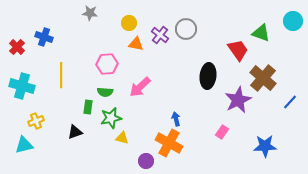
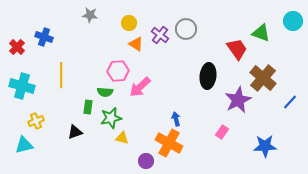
gray star: moved 2 px down
orange triangle: rotated 21 degrees clockwise
red trapezoid: moved 1 px left, 1 px up
pink hexagon: moved 11 px right, 7 px down
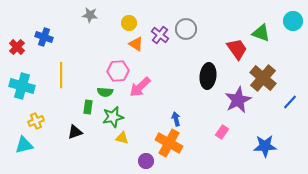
green star: moved 2 px right, 1 px up
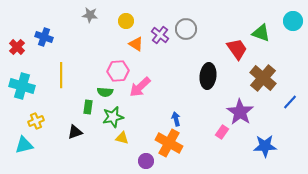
yellow circle: moved 3 px left, 2 px up
purple star: moved 2 px right, 12 px down; rotated 12 degrees counterclockwise
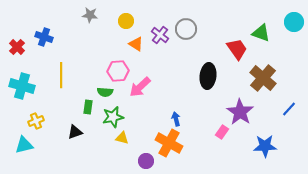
cyan circle: moved 1 px right, 1 px down
blue line: moved 1 px left, 7 px down
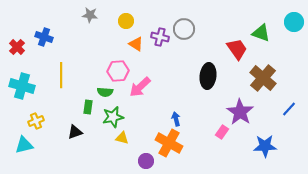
gray circle: moved 2 px left
purple cross: moved 2 px down; rotated 24 degrees counterclockwise
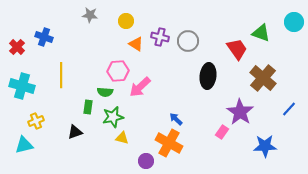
gray circle: moved 4 px right, 12 px down
blue arrow: rotated 32 degrees counterclockwise
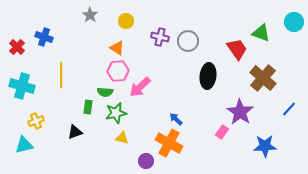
gray star: rotated 28 degrees clockwise
orange triangle: moved 19 px left, 4 px down
green star: moved 3 px right, 4 px up
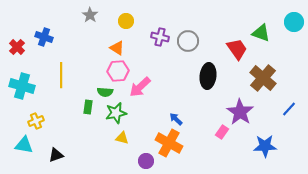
black triangle: moved 19 px left, 23 px down
cyan triangle: rotated 24 degrees clockwise
